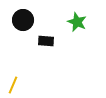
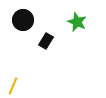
black rectangle: rotated 63 degrees counterclockwise
yellow line: moved 1 px down
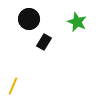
black circle: moved 6 px right, 1 px up
black rectangle: moved 2 px left, 1 px down
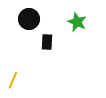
black rectangle: moved 3 px right; rotated 28 degrees counterclockwise
yellow line: moved 6 px up
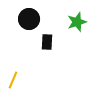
green star: rotated 30 degrees clockwise
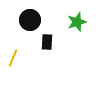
black circle: moved 1 px right, 1 px down
yellow line: moved 22 px up
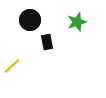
black rectangle: rotated 14 degrees counterclockwise
yellow line: moved 1 px left, 8 px down; rotated 24 degrees clockwise
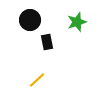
yellow line: moved 25 px right, 14 px down
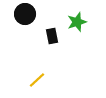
black circle: moved 5 px left, 6 px up
black rectangle: moved 5 px right, 6 px up
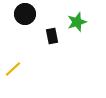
yellow line: moved 24 px left, 11 px up
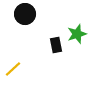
green star: moved 12 px down
black rectangle: moved 4 px right, 9 px down
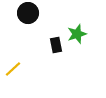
black circle: moved 3 px right, 1 px up
